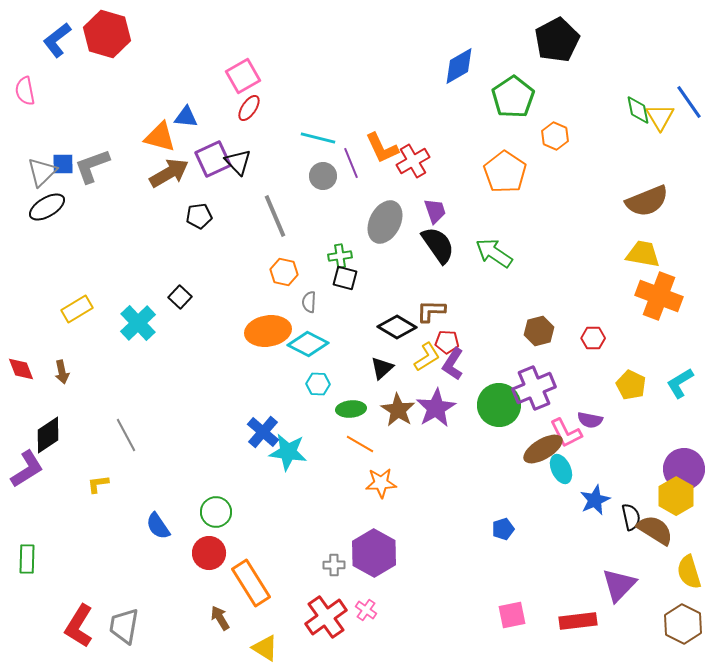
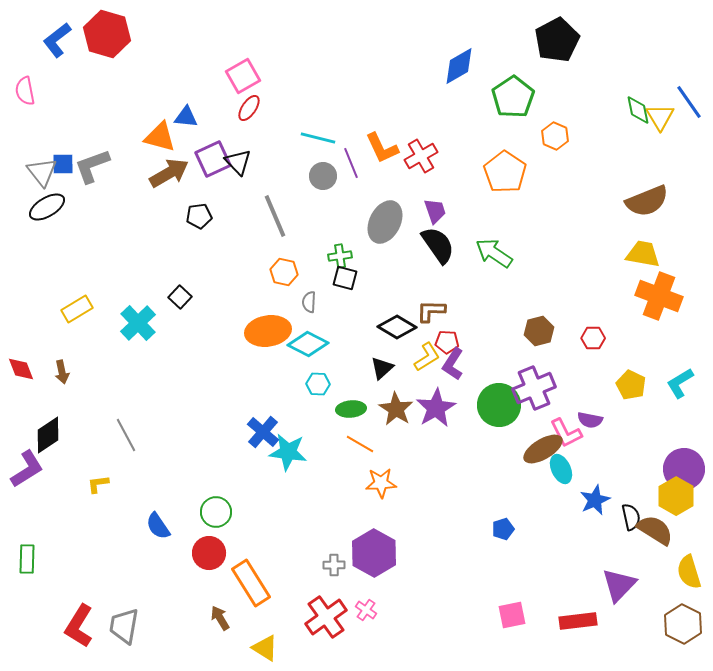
red cross at (413, 161): moved 8 px right, 5 px up
gray triangle at (42, 172): rotated 24 degrees counterclockwise
brown star at (398, 410): moved 2 px left, 1 px up
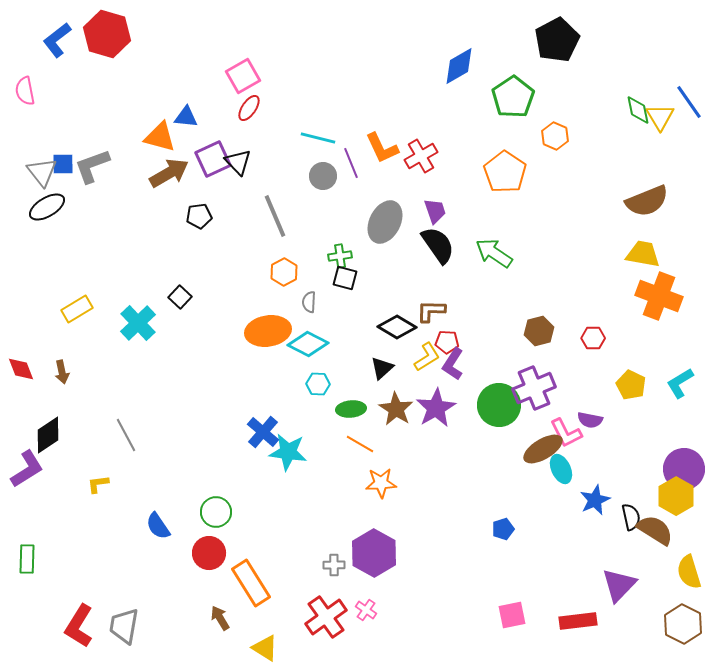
orange hexagon at (284, 272): rotated 20 degrees clockwise
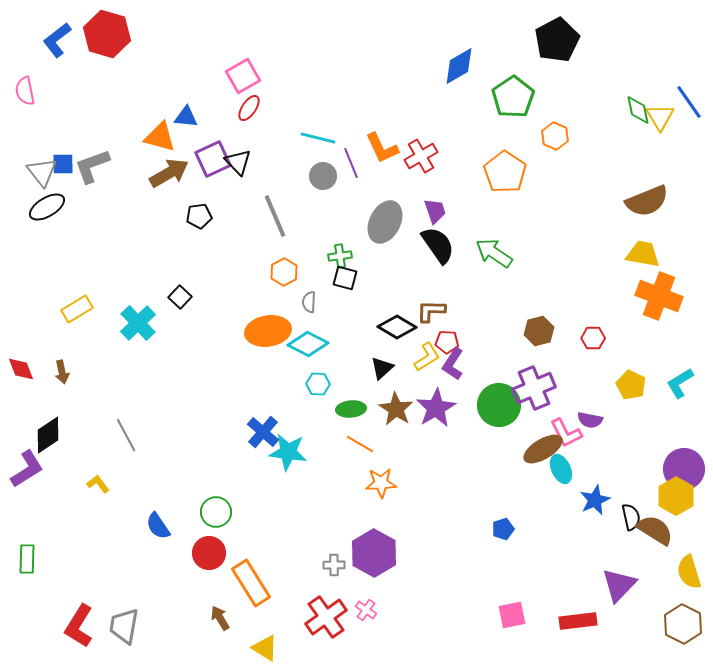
yellow L-shape at (98, 484): rotated 60 degrees clockwise
